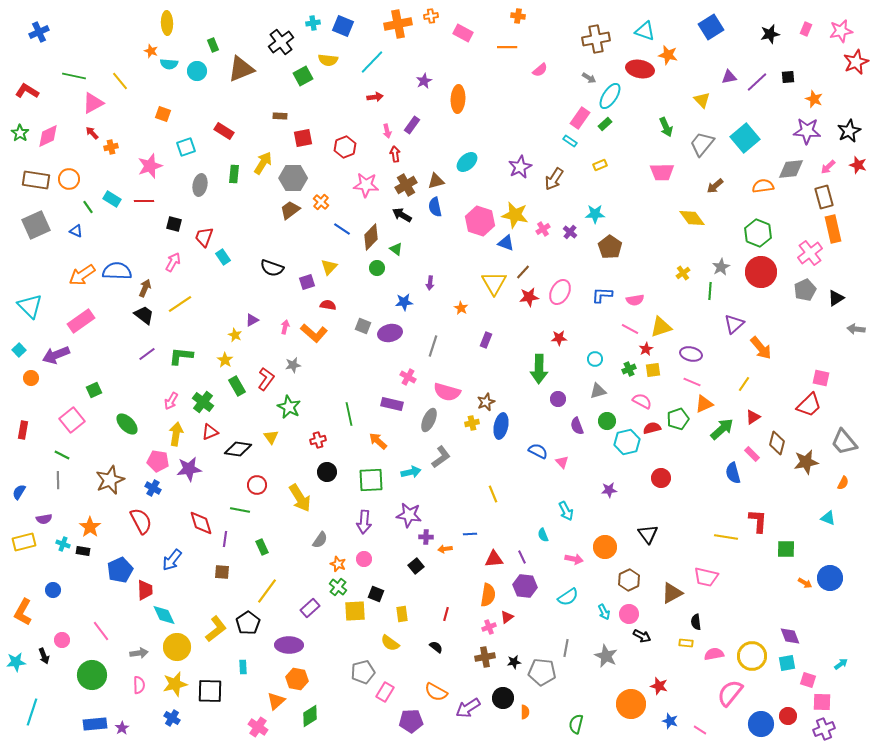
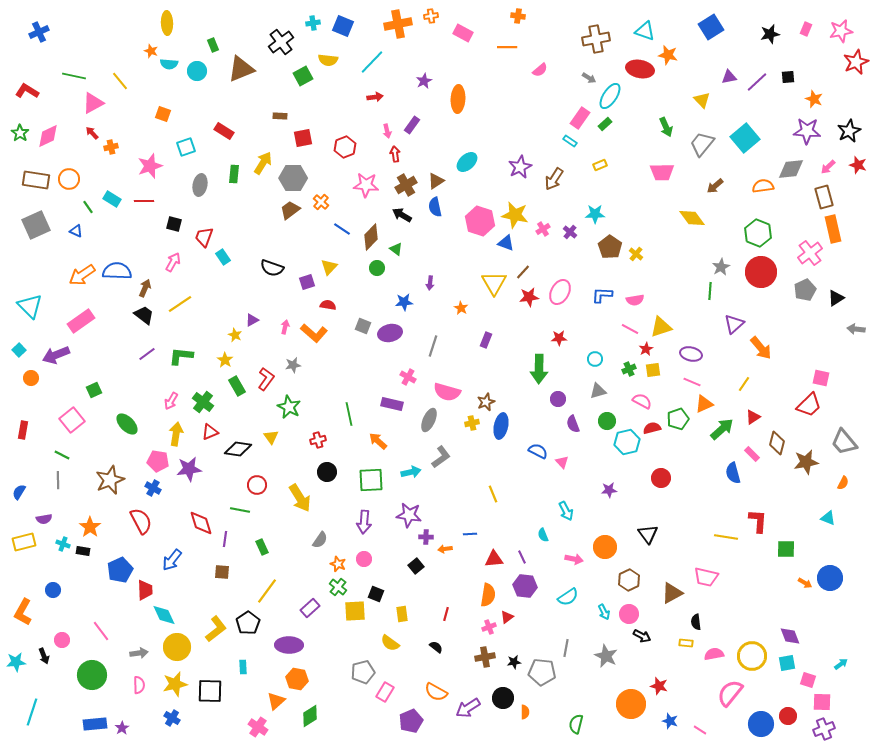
brown triangle at (436, 181): rotated 18 degrees counterclockwise
yellow cross at (683, 273): moved 47 px left, 19 px up; rotated 16 degrees counterclockwise
purple semicircle at (577, 426): moved 4 px left, 2 px up
purple pentagon at (411, 721): rotated 20 degrees counterclockwise
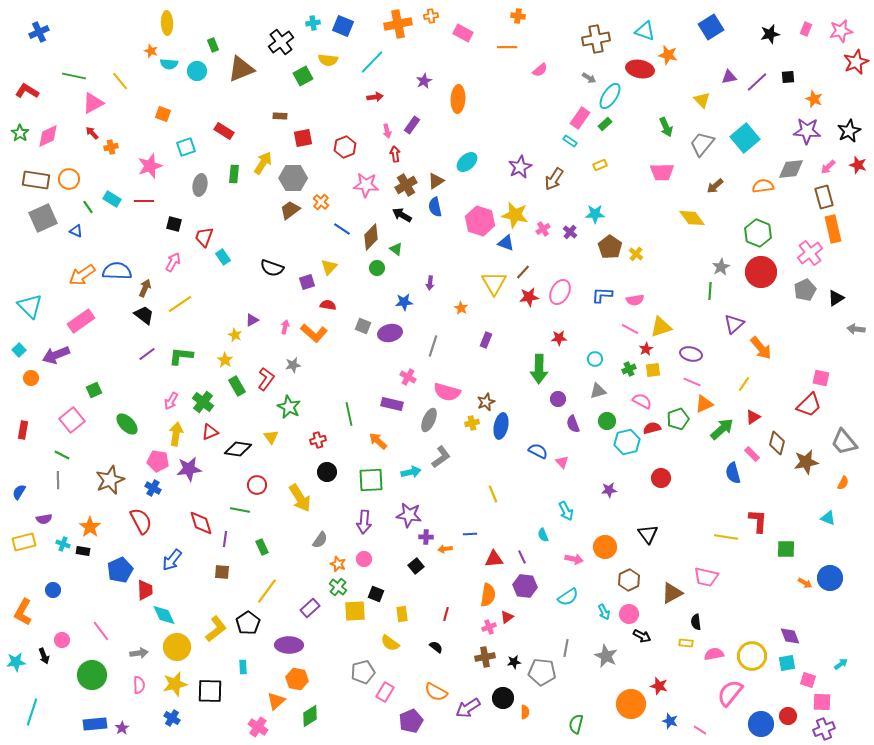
gray square at (36, 225): moved 7 px right, 7 px up
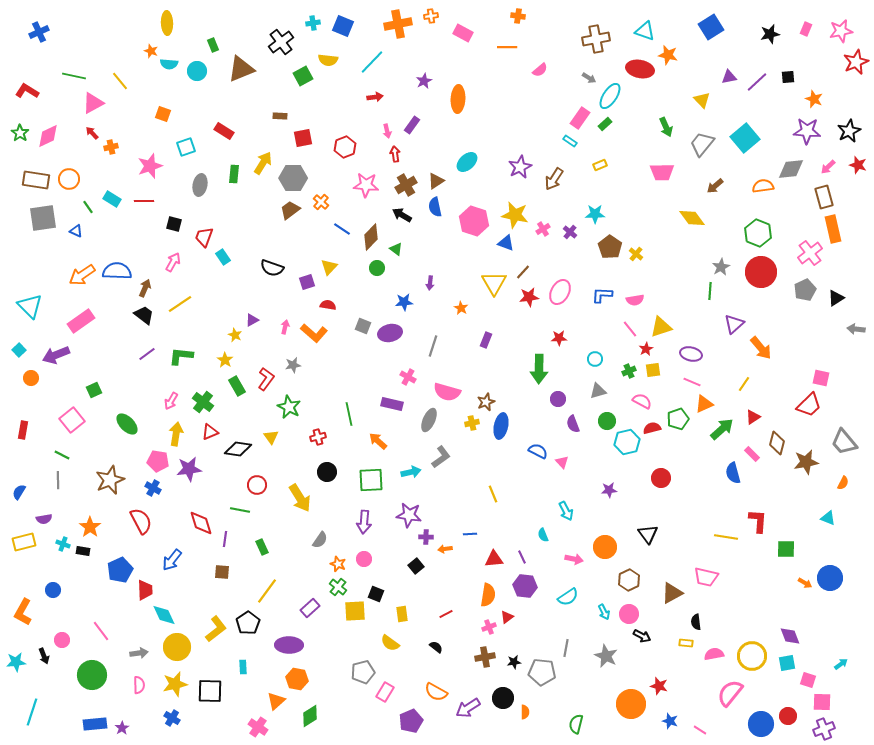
gray square at (43, 218): rotated 16 degrees clockwise
pink hexagon at (480, 221): moved 6 px left
pink line at (630, 329): rotated 24 degrees clockwise
green cross at (629, 369): moved 2 px down
red cross at (318, 440): moved 3 px up
red line at (446, 614): rotated 48 degrees clockwise
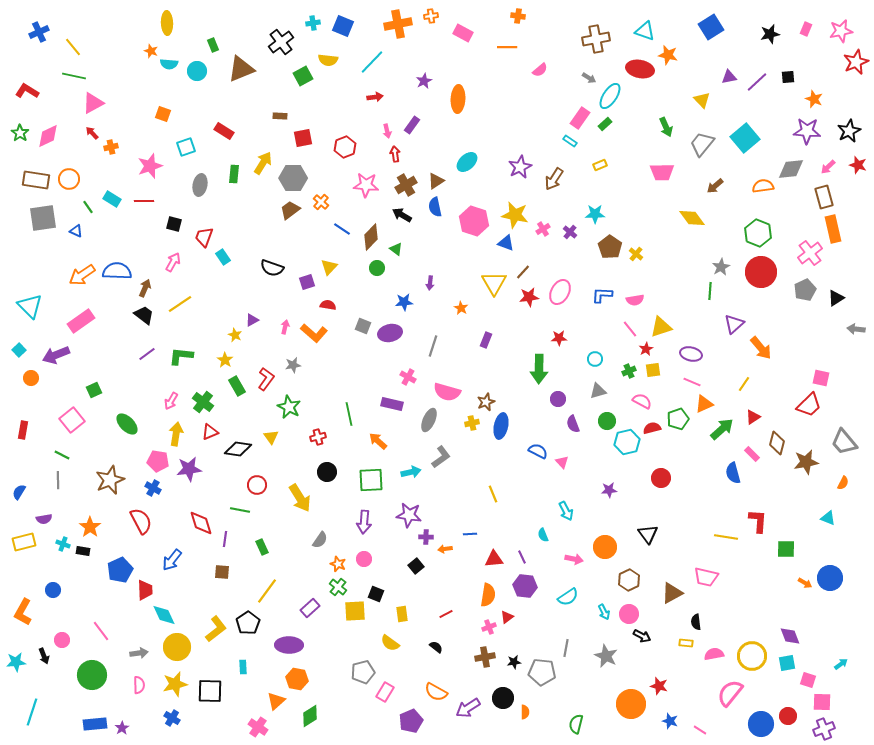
yellow line at (120, 81): moved 47 px left, 34 px up
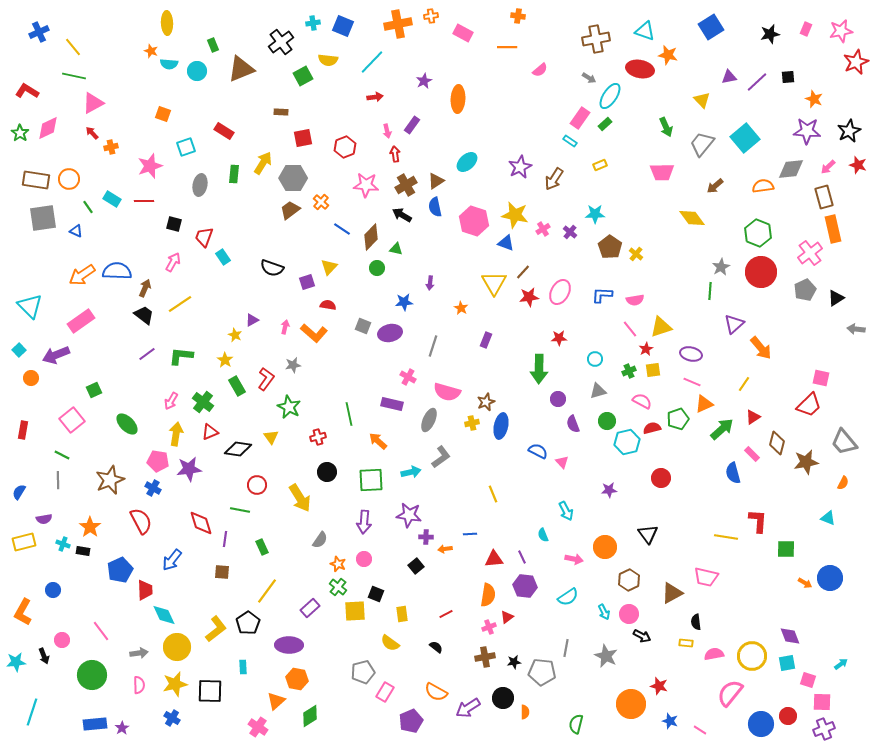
brown rectangle at (280, 116): moved 1 px right, 4 px up
pink diamond at (48, 136): moved 8 px up
green triangle at (396, 249): rotated 24 degrees counterclockwise
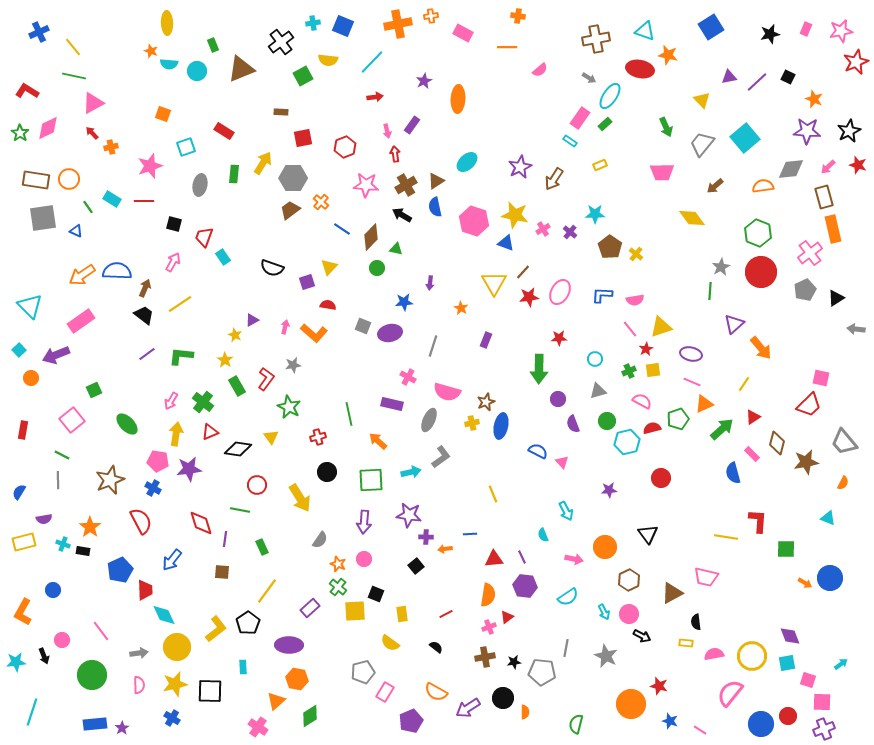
black square at (788, 77): rotated 32 degrees clockwise
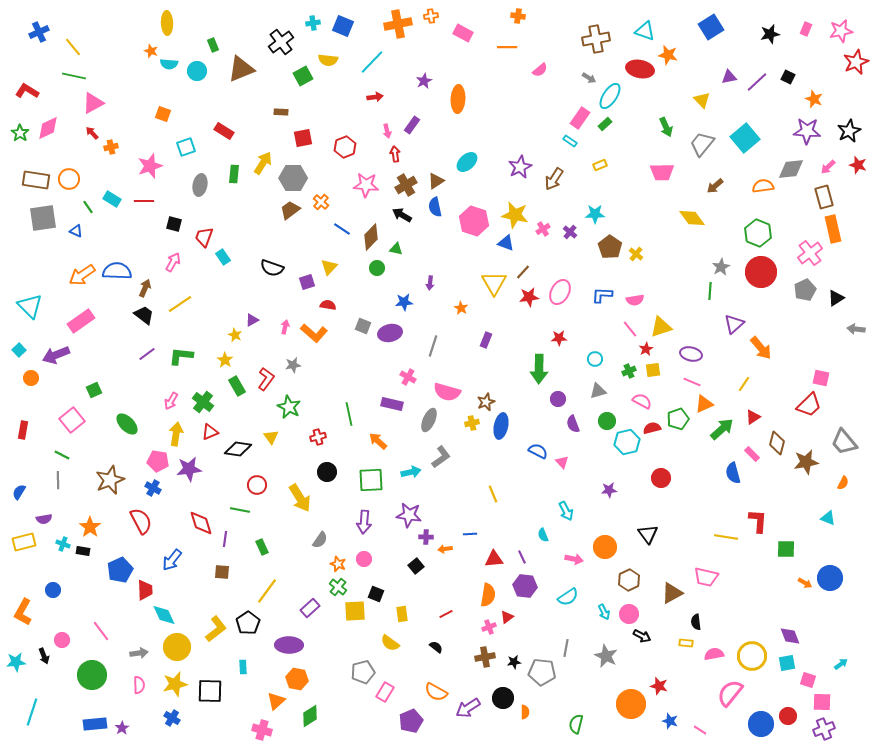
pink cross at (258, 727): moved 4 px right, 3 px down; rotated 18 degrees counterclockwise
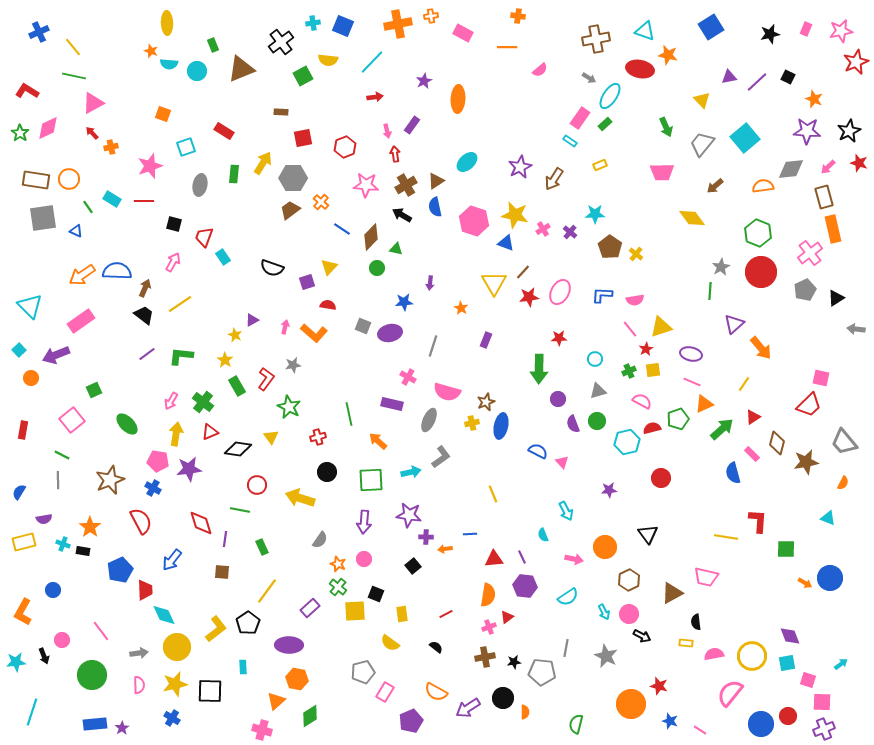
red star at (858, 165): moved 1 px right, 2 px up
green circle at (607, 421): moved 10 px left
yellow arrow at (300, 498): rotated 140 degrees clockwise
black square at (416, 566): moved 3 px left
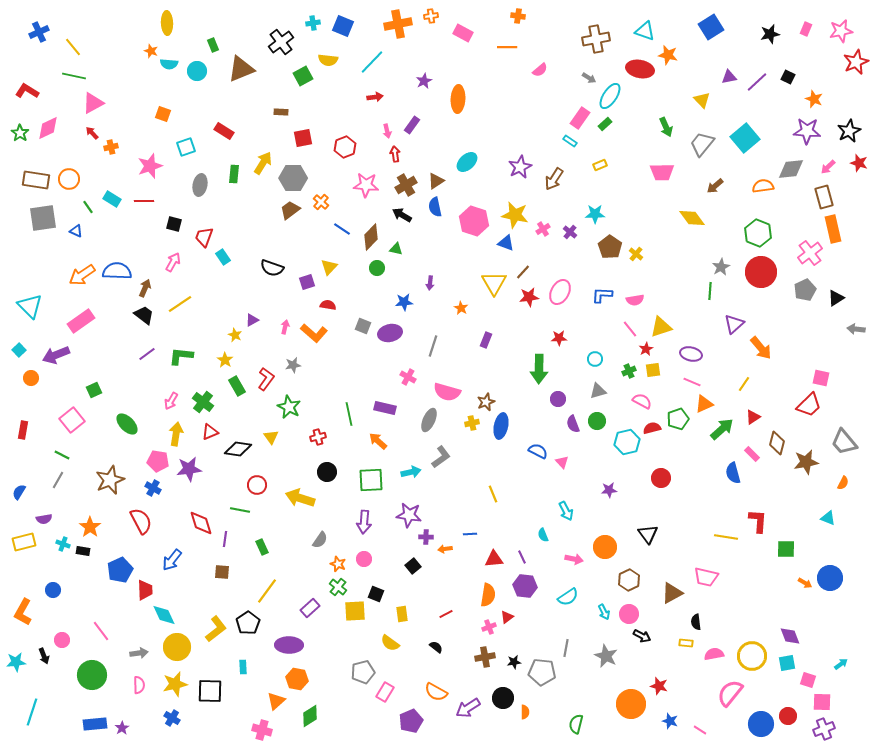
purple rectangle at (392, 404): moved 7 px left, 4 px down
gray line at (58, 480): rotated 30 degrees clockwise
